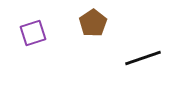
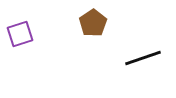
purple square: moved 13 px left, 1 px down
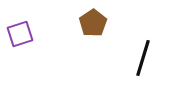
black line: rotated 54 degrees counterclockwise
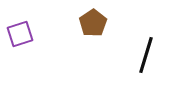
black line: moved 3 px right, 3 px up
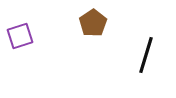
purple square: moved 2 px down
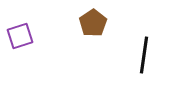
black line: moved 2 px left; rotated 9 degrees counterclockwise
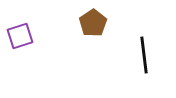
black line: rotated 15 degrees counterclockwise
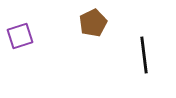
brown pentagon: rotated 8 degrees clockwise
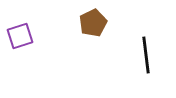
black line: moved 2 px right
